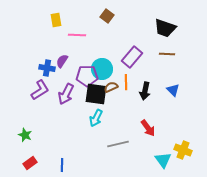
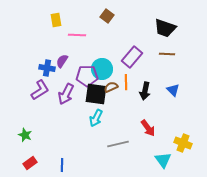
yellow cross: moved 7 px up
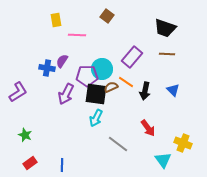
orange line: rotated 56 degrees counterclockwise
purple L-shape: moved 22 px left, 2 px down
gray line: rotated 50 degrees clockwise
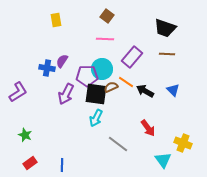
pink line: moved 28 px right, 4 px down
black arrow: rotated 108 degrees clockwise
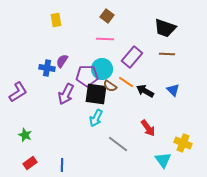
brown semicircle: moved 1 px left, 1 px up; rotated 120 degrees counterclockwise
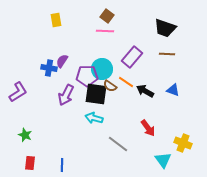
pink line: moved 8 px up
blue cross: moved 2 px right
blue triangle: rotated 24 degrees counterclockwise
purple arrow: moved 1 px down
cyan arrow: moved 2 px left; rotated 78 degrees clockwise
red rectangle: rotated 48 degrees counterclockwise
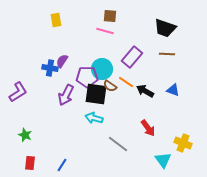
brown square: moved 3 px right; rotated 32 degrees counterclockwise
pink line: rotated 12 degrees clockwise
blue cross: moved 1 px right
purple pentagon: moved 1 px down
blue line: rotated 32 degrees clockwise
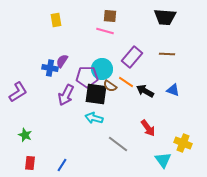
black trapezoid: moved 11 px up; rotated 15 degrees counterclockwise
